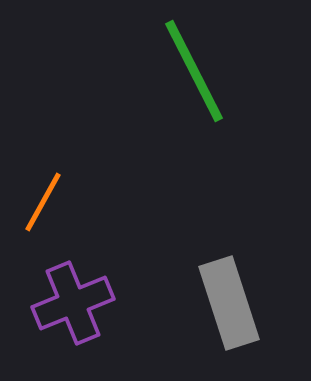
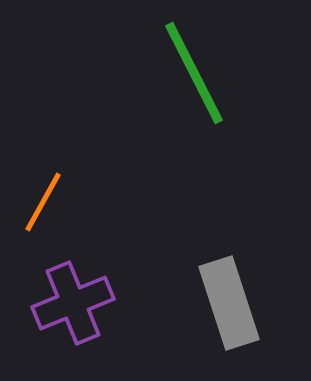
green line: moved 2 px down
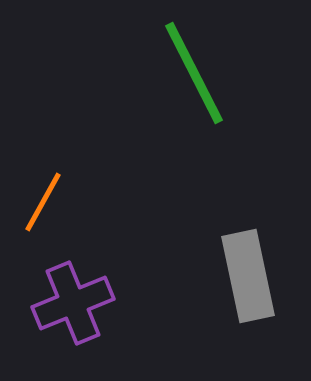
gray rectangle: moved 19 px right, 27 px up; rotated 6 degrees clockwise
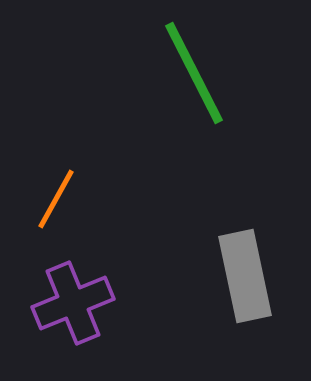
orange line: moved 13 px right, 3 px up
gray rectangle: moved 3 px left
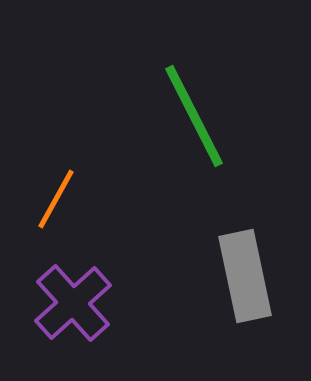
green line: moved 43 px down
purple cross: rotated 20 degrees counterclockwise
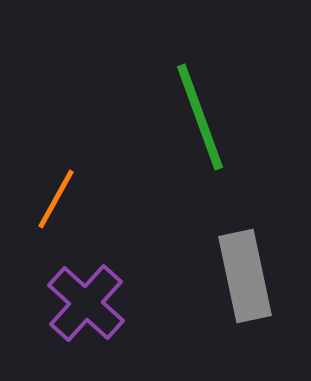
green line: moved 6 px right, 1 px down; rotated 7 degrees clockwise
purple cross: moved 13 px right; rotated 6 degrees counterclockwise
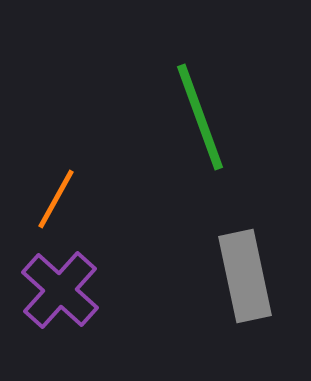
purple cross: moved 26 px left, 13 px up
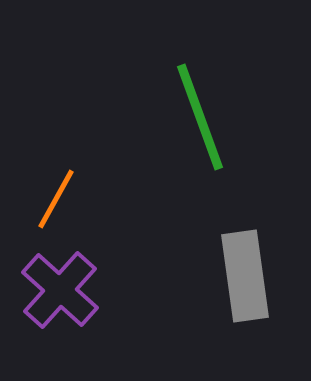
gray rectangle: rotated 4 degrees clockwise
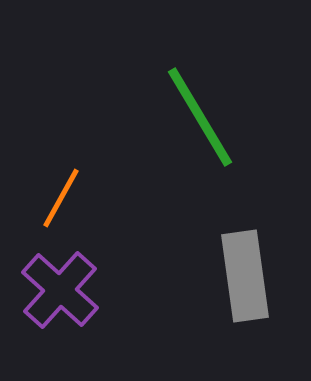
green line: rotated 11 degrees counterclockwise
orange line: moved 5 px right, 1 px up
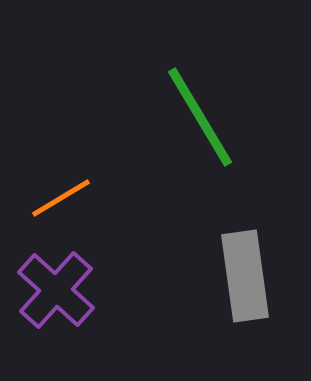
orange line: rotated 30 degrees clockwise
purple cross: moved 4 px left
